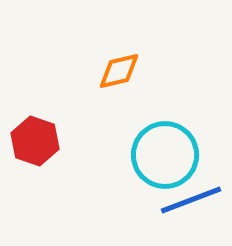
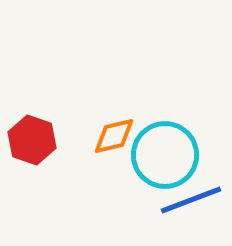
orange diamond: moved 5 px left, 65 px down
red hexagon: moved 3 px left, 1 px up
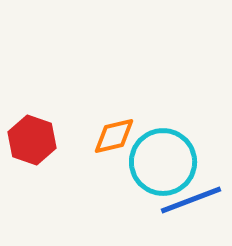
cyan circle: moved 2 px left, 7 px down
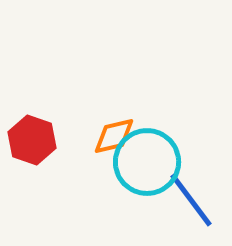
cyan circle: moved 16 px left
blue line: rotated 74 degrees clockwise
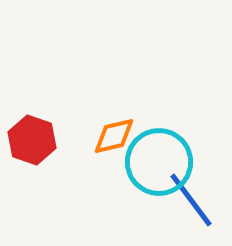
cyan circle: moved 12 px right
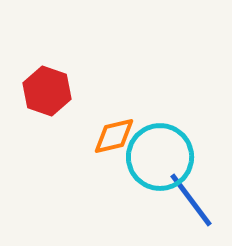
red hexagon: moved 15 px right, 49 px up
cyan circle: moved 1 px right, 5 px up
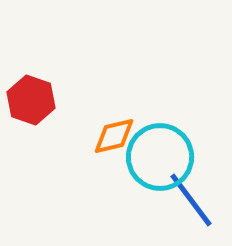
red hexagon: moved 16 px left, 9 px down
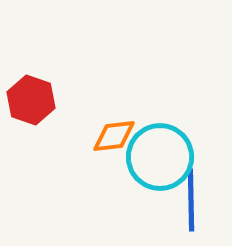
orange diamond: rotated 6 degrees clockwise
blue line: rotated 36 degrees clockwise
